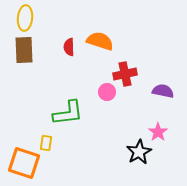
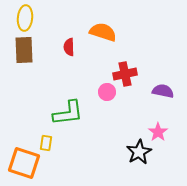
orange semicircle: moved 3 px right, 9 px up
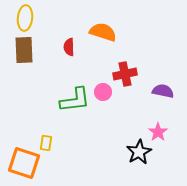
pink circle: moved 4 px left
green L-shape: moved 7 px right, 13 px up
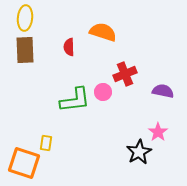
brown rectangle: moved 1 px right
red cross: rotated 10 degrees counterclockwise
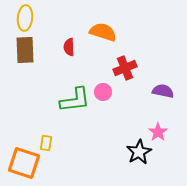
red cross: moved 6 px up
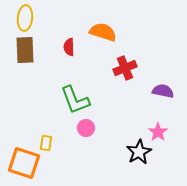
pink circle: moved 17 px left, 36 px down
green L-shape: rotated 76 degrees clockwise
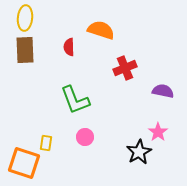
orange semicircle: moved 2 px left, 2 px up
pink circle: moved 1 px left, 9 px down
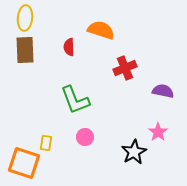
black star: moved 5 px left
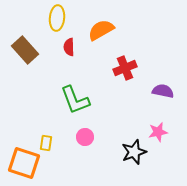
yellow ellipse: moved 32 px right
orange semicircle: rotated 48 degrees counterclockwise
brown rectangle: rotated 40 degrees counterclockwise
pink star: rotated 24 degrees clockwise
black star: rotated 10 degrees clockwise
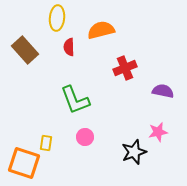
orange semicircle: rotated 16 degrees clockwise
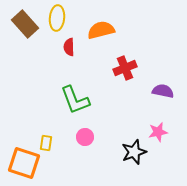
brown rectangle: moved 26 px up
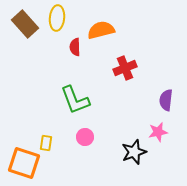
red semicircle: moved 6 px right
purple semicircle: moved 3 px right, 9 px down; rotated 95 degrees counterclockwise
